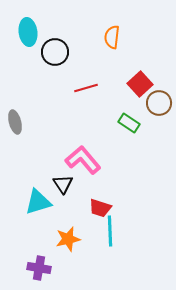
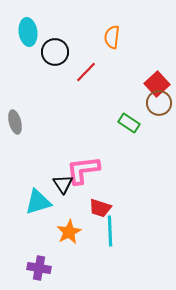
red square: moved 17 px right
red line: moved 16 px up; rotated 30 degrees counterclockwise
pink L-shape: moved 10 px down; rotated 57 degrees counterclockwise
orange star: moved 1 px right, 7 px up; rotated 15 degrees counterclockwise
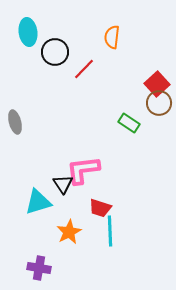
red line: moved 2 px left, 3 px up
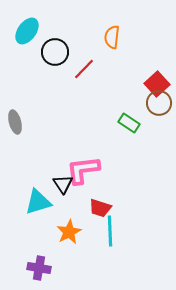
cyan ellipse: moved 1 px left, 1 px up; rotated 44 degrees clockwise
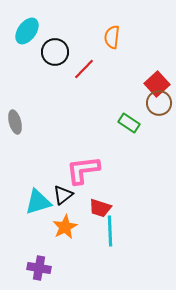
black triangle: moved 11 px down; rotated 25 degrees clockwise
orange star: moved 4 px left, 5 px up
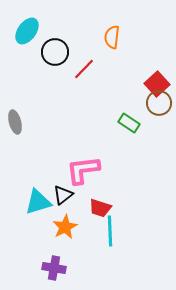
purple cross: moved 15 px right
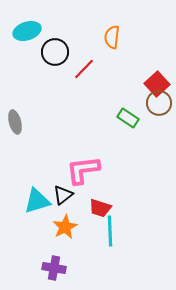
cyan ellipse: rotated 36 degrees clockwise
green rectangle: moved 1 px left, 5 px up
cyan triangle: moved 1 px left, 1 px up
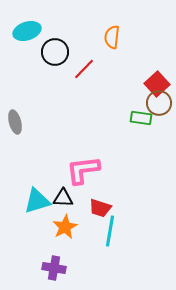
green rectangle: moved 13 px right; rotated 25 degrees counterclockwise
black triangle: moved 3 px down; rotated 40 degrees clockwise
cyan line: rotated 12 degrees clockwise
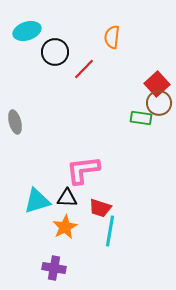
black triangle: moved 4 px right
